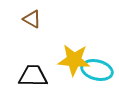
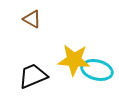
black trapezoid: rotated 24 degrees counterclockwise
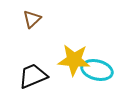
brown triangle: rotated 48 degrees clockwise
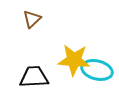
black trapezoid: moved 1 px right, 1 px down; rotated 20 degrees clockwise
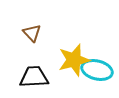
brown triangle: moved 14 px down; rotated 30 degrees counterclockwise
yellow star: rotated 20 degrees counterclockwise
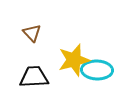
cyan ellipse: rotated 12 degrees counterclockwise
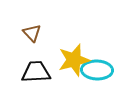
black trapezoid: moved 2 px right, 5 px up
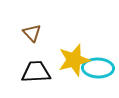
cyan ellipse: moved 1 px right, 2 px up
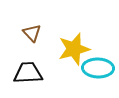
yellow star: moved 11 px up
black trapezoid: moved 8 px left, 1 px down
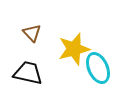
cyan ellipse: rotated 64 degrees clockwise
black trapezoid: rotated 16 degrees clockwise
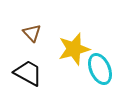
cyan ellipse: moved 2 px right, 1 px down
black trapezoid: rotated 16 degrees clockwise
